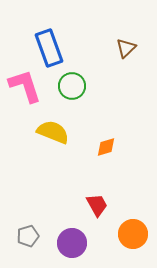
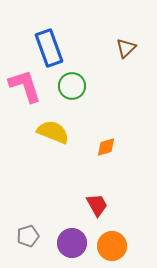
orange circle: moved 21 px left, 12 px down
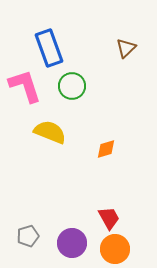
yellow semicircle: moved 3 px left
orange diamond: moved 2 px down
red trapezoid: moved 12 px right, 13 px down
orange circle: moved 3 px right, 3 px down
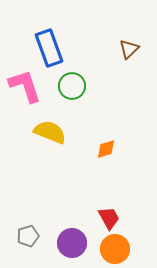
brown triangle: moved 3 px right, 1 px down
